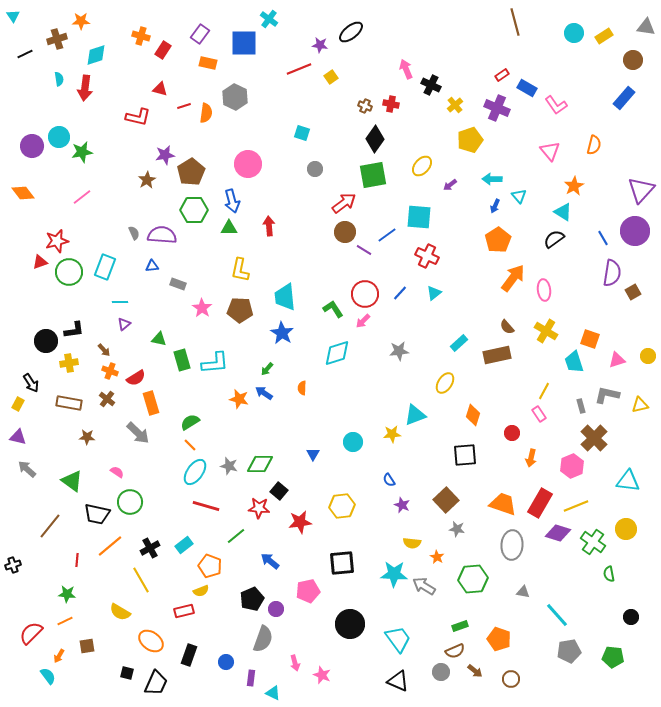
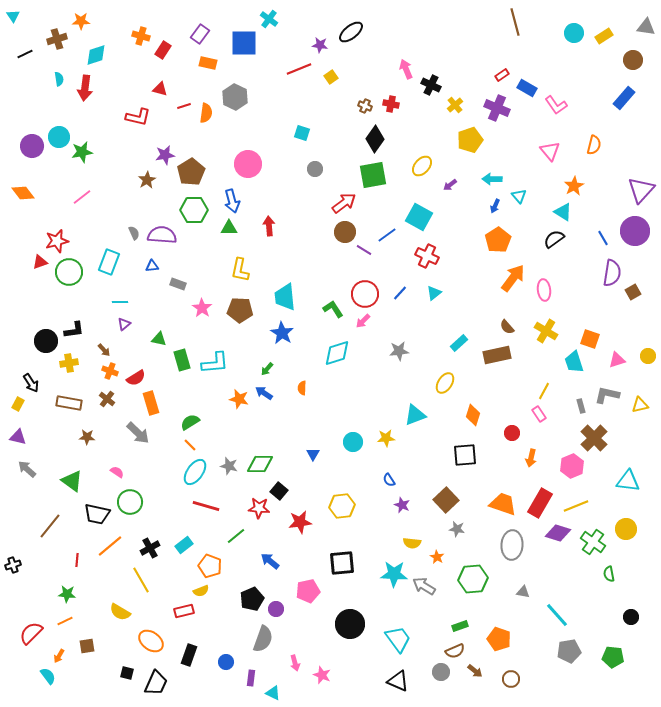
cyan square at (419, 217): rotated 24 degrees clockwise
cyan rectangle at (105, 267): moved 4 px right, 5 px up
yellow star at (392, 434): moved 6 px left, 4 px down
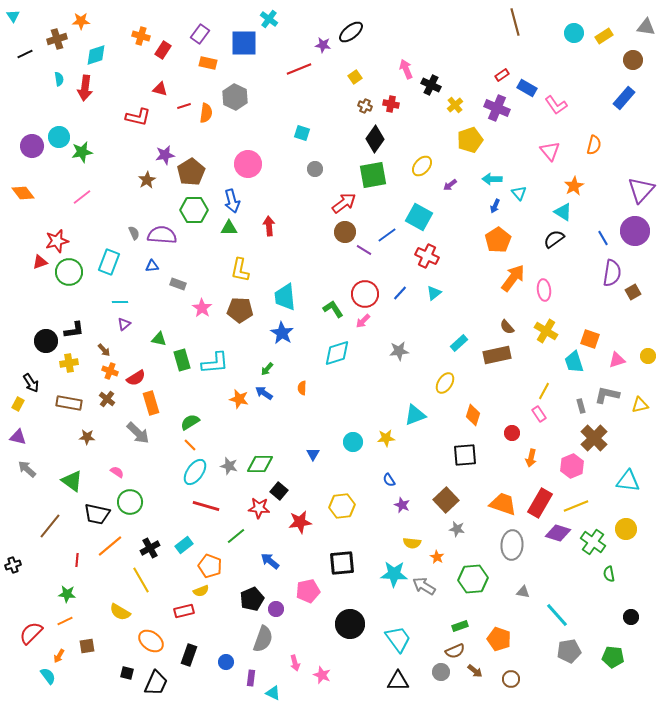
purple star at (320, 45): moved 3 px right
yellow square at (331, 77): moved 24 px right
cyan triangle at (519, 196): moved 3 px up
black triangle at (398, 681): rotated 25 degrees counterclockwise
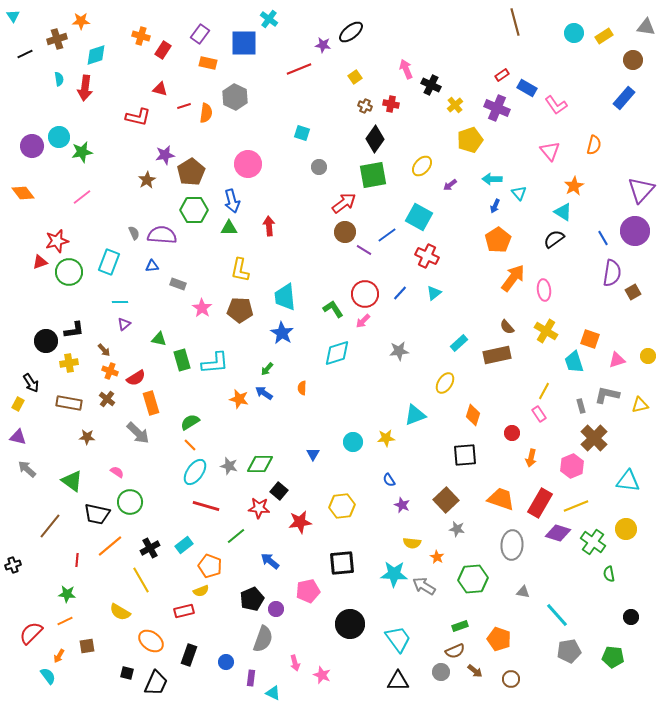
gray circle at (315, 169): moved 4 px right, 2 px up
orange trapezoid at (503, 504): moved 2 px left, 5 px up
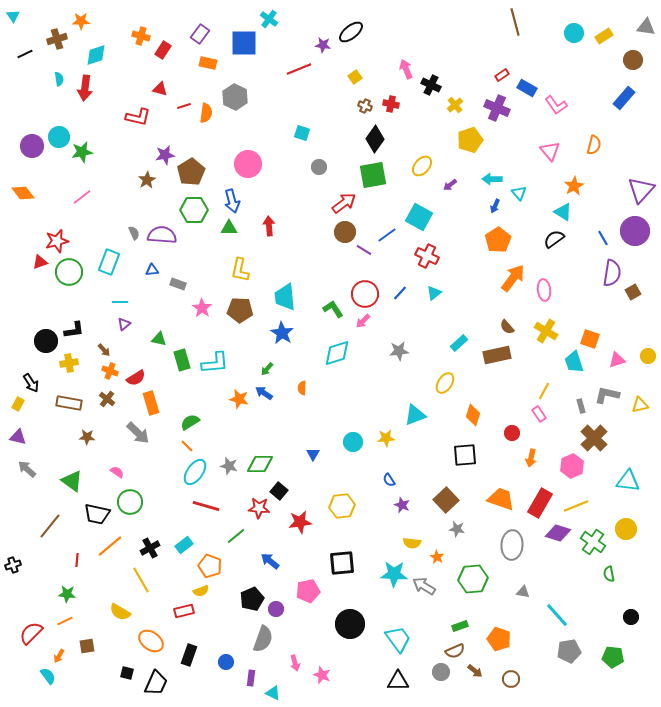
blue triangle at (152, 266): moved 4 px down
orange line at (190, 445): moved 3 px left, 1 px down
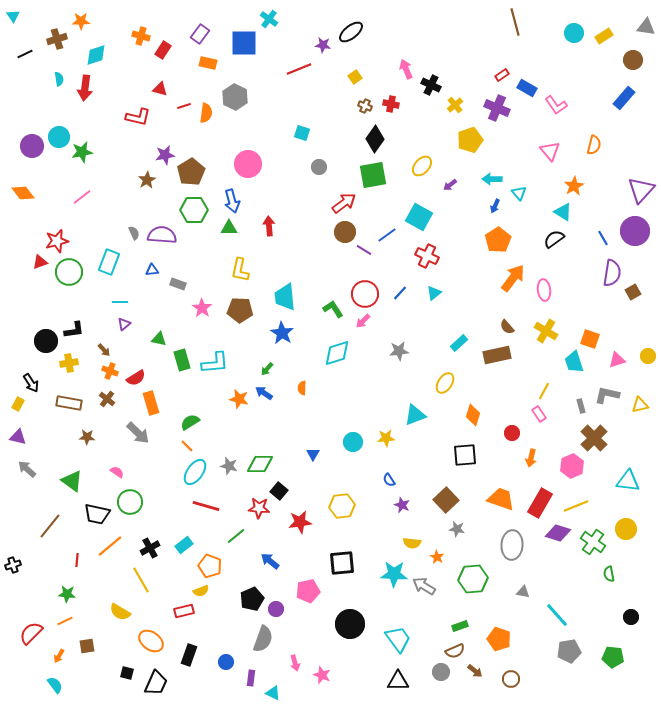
cyan semicircle at (48, 676): moved 7 px right, 9 px down
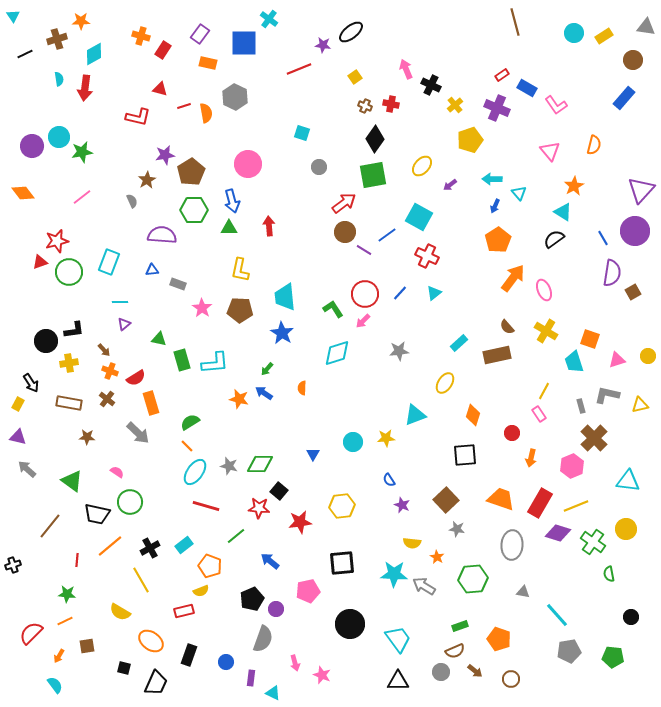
cyan diamond at (96, 55): moved 2 px left, 1 px up; rotated 10 degrees counterclockwise
orange semicircle at (206, 113): rotated 18 degrees counterclockwise
gray semicircle at (134, 233): moved 2 px left, 32 px up
pink ellipse at (544, 290): rotated 15 degrees counterclockwise
black square at (127, 673): moved 3 px left, 5 px up
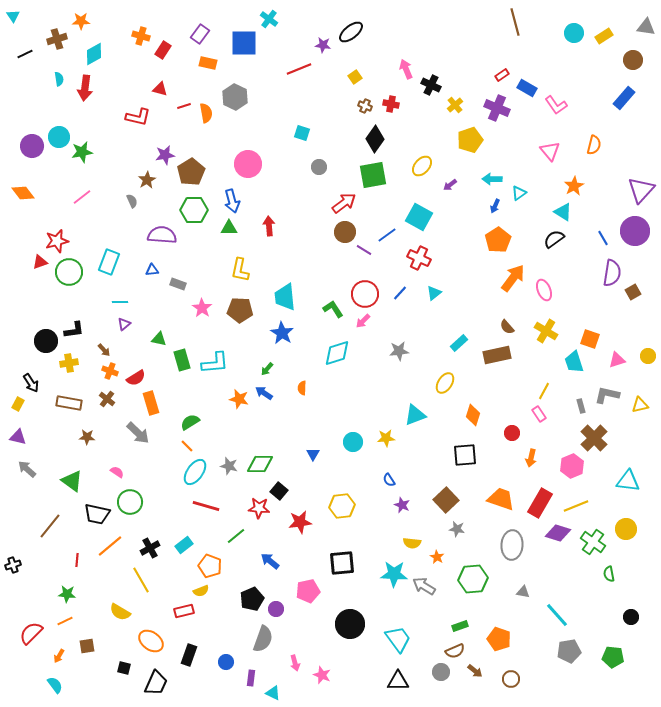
cyan triangle at (519, 193): rotated 35 degrees clockwise
red cross at (427, 256): moved 8 px left, 2 px down
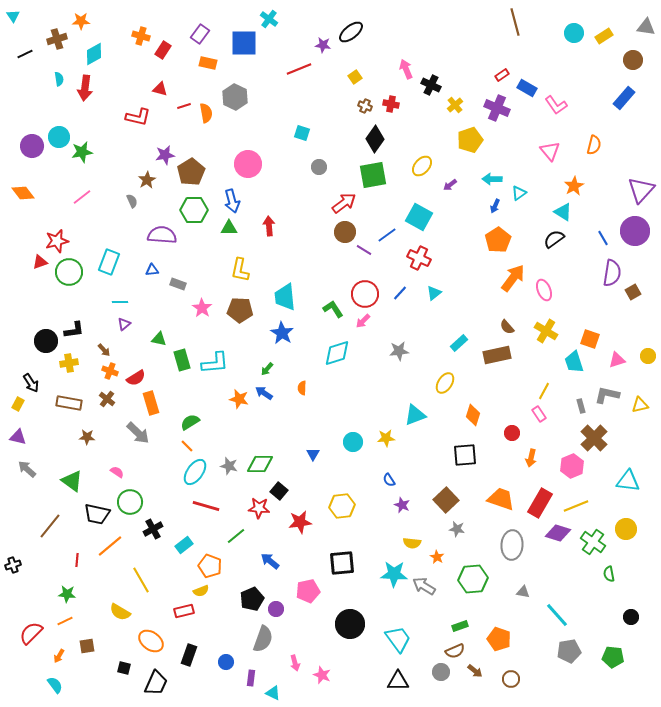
black cross at (150, 548): moved 3 px right, 19 px up
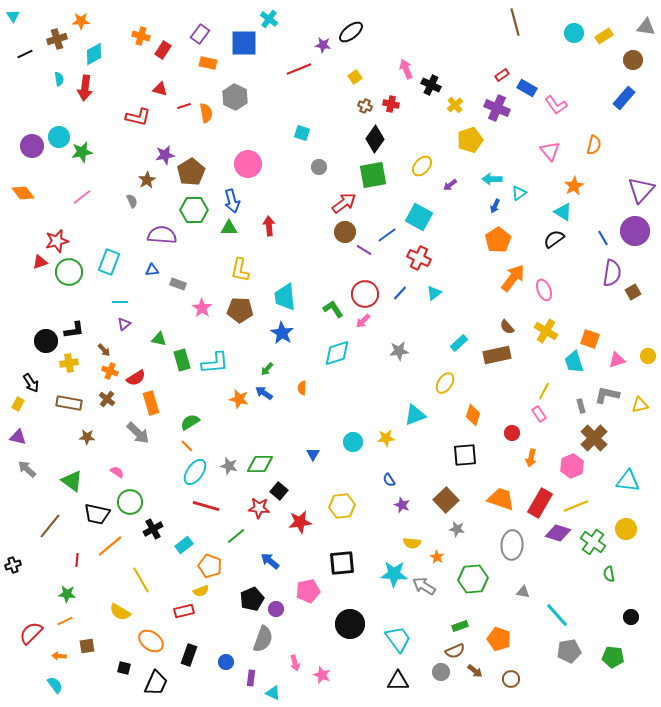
orange arrow at (59, 656): rotated 64 degrees clockwise
